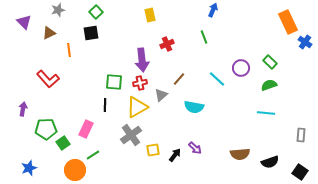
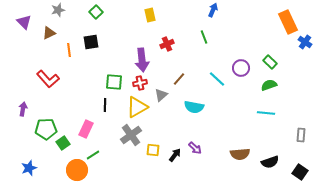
black square at (91, 33): moved 9 px down
yellow square at (153, 150): rotated 16 degrees clockwise
orange circle at (75, 170): moved 2 px right
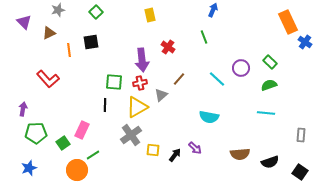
red cross at (167, 44): moved 1 px right, 3 px down; rotated 32 degrees counterclockwise
cyan semicircle at (194, 107): moved 15 px right, 10 px down
green pentagon at (46, 129): moved 10 px left, 4 px down
pink rectangle at (86, 129): moved 4 px left, 1 px down
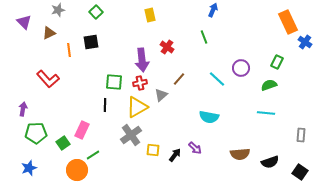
red cross at (168, 47): moved 1 px left
green rectangle at (270, 62): moved 7 px right; rotated 72 degrees clockwise
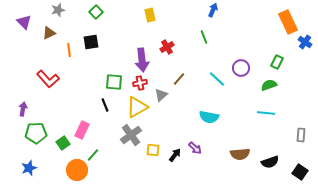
red cross at (167, 47): rotated 24 degrees clockwise
black line at (105, 105): rotated 24 degrees counterclockwise
green line at (93, 155): rotated 16 degrees counterclockwise
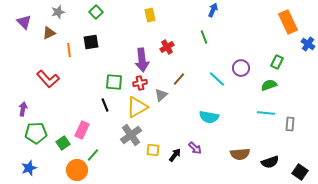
gray star at (58, 10): moved 2 px down
blue cross at (305, 42): moved 3 px right, 2 px down
gray rectangle at (301, 135): moved 11 px left, 11 px up
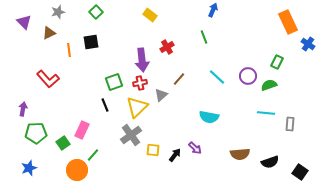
yellow rectangle at (150, 15): rotated 40 degrees counterclockwise
purple circle at (241, 68): moved 7 px right, 8 px down
cyan line at (217, 79): moved 2 px up
green square at (114, 82): rotated 24 degrees counterclockwise
yellow triangle at (137, 107): rotated 15 degrees counterclockwise
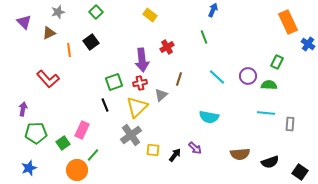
black square at (91, 42): rotated 28 degrees counterclockwise
brown line at (179, 79): rotated 24 degrees counterclockwise
green semicircle at (269, 85): rotated 21 degrees clockwise
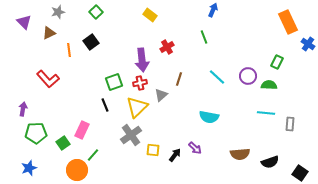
black square at (300, 172): moved 1 px down
